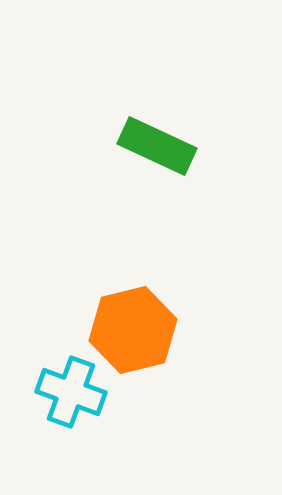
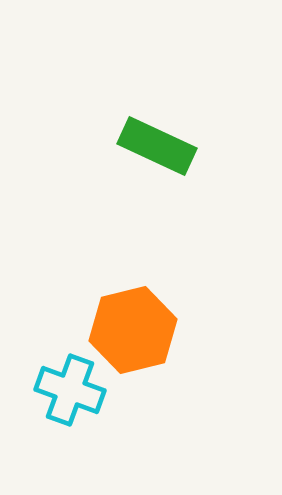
cyan cross: moved 1 px left, 2 px up
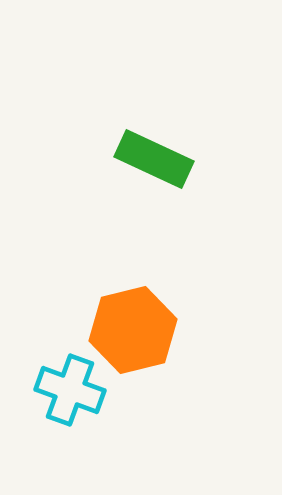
green rectangle: moved 3 px left, 13 px down
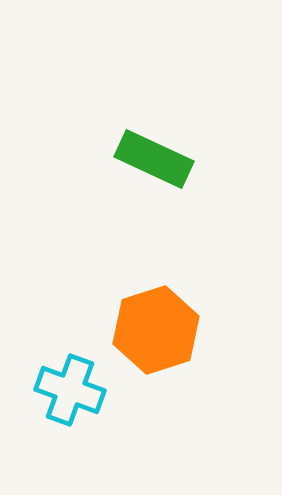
orange hexagon: moved 23 px right; rotated 4 degrees counterclockwise
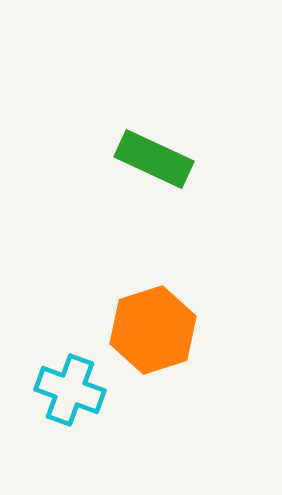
orange hexagon: moved 3 px left
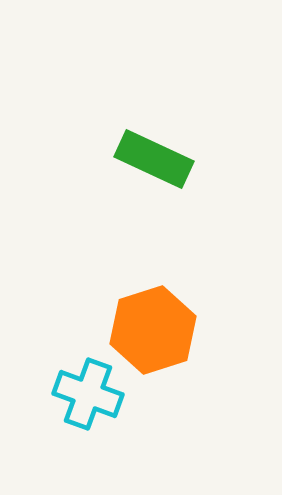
cyan cross: moved 18 px right, 4 px down
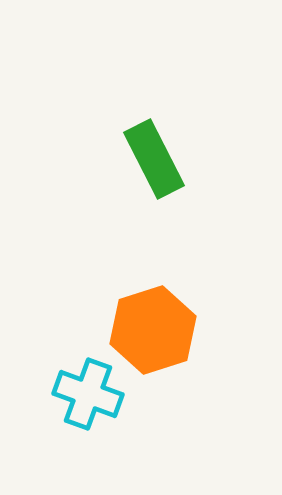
green rectangle: rotated 38 degrees clockwise
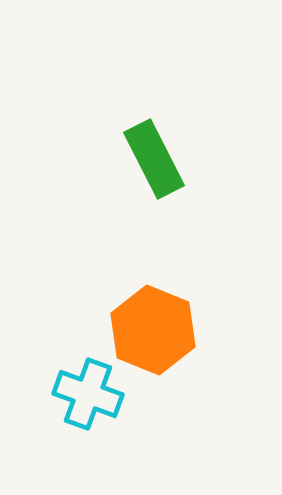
orange hexagon: rotated 20 degrees counterclockwise
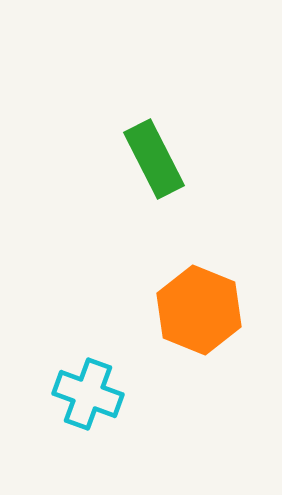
orange hexagon: moved 46 px right, 20 px up
